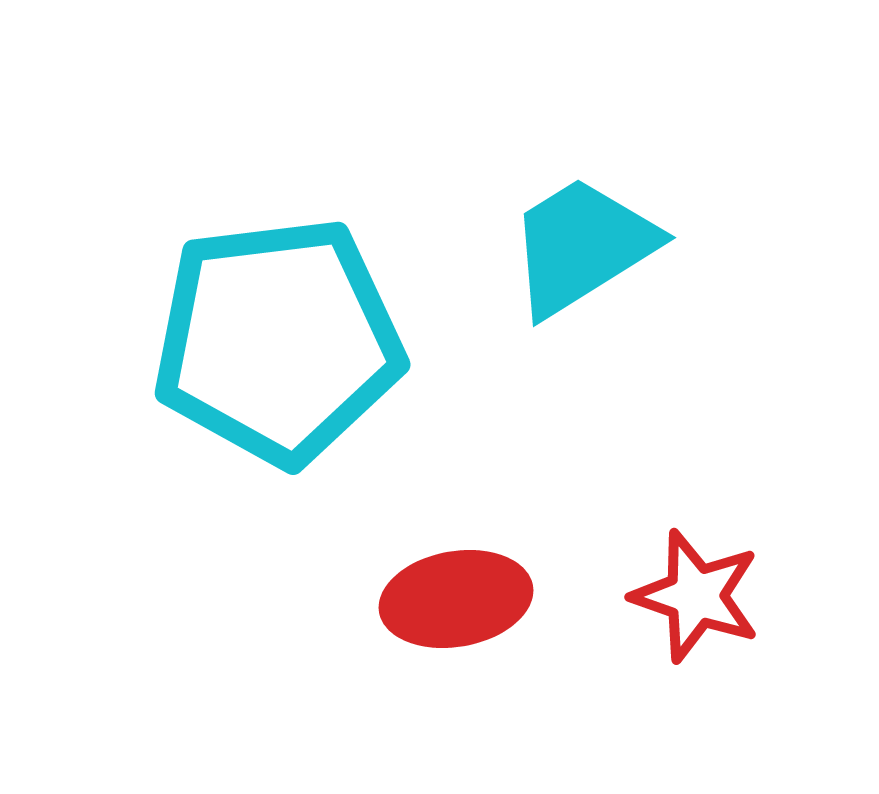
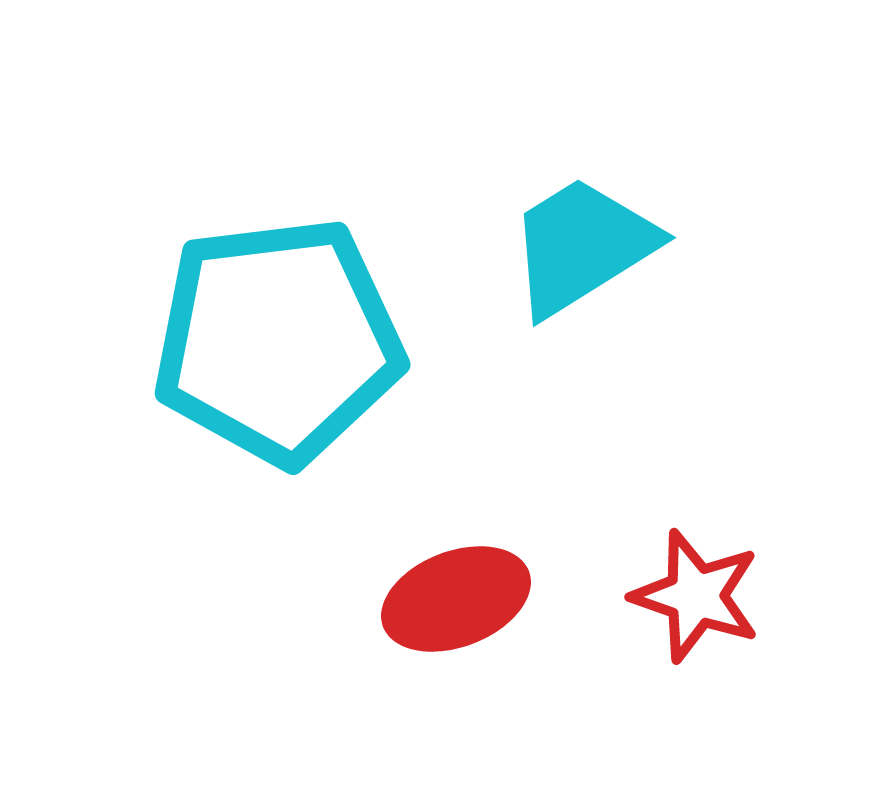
red ellipse: rotated 11 degrees counterclockwise
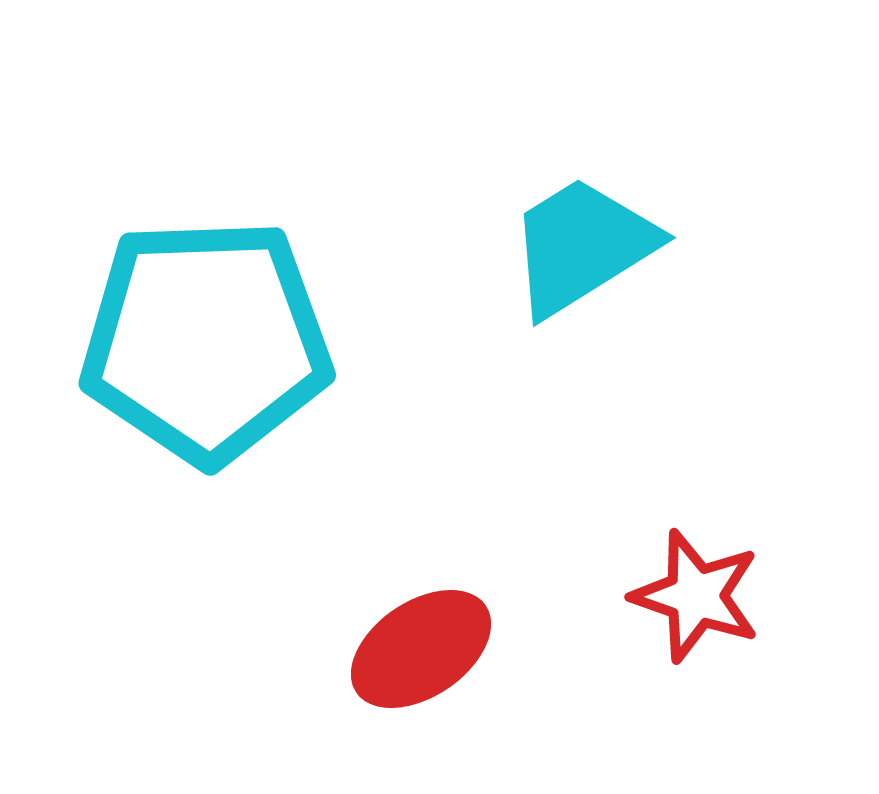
cyan pentagon: moved 72 px left; rotated 5 degrees clockwise
red ellipse: moved 35 px left, 50 px down; rotated 13 degrees counterclockwise
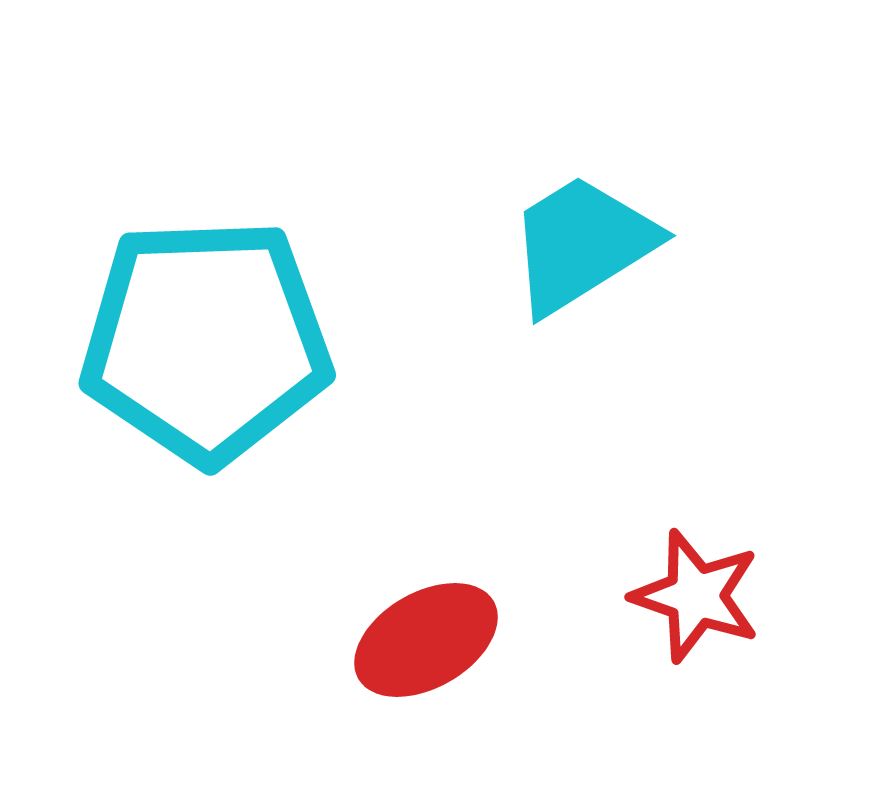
cyan trapezoid: moved 2 px up
red ellipse: moved 5 px right, 9 px up; rotated 4 degrees clockwise
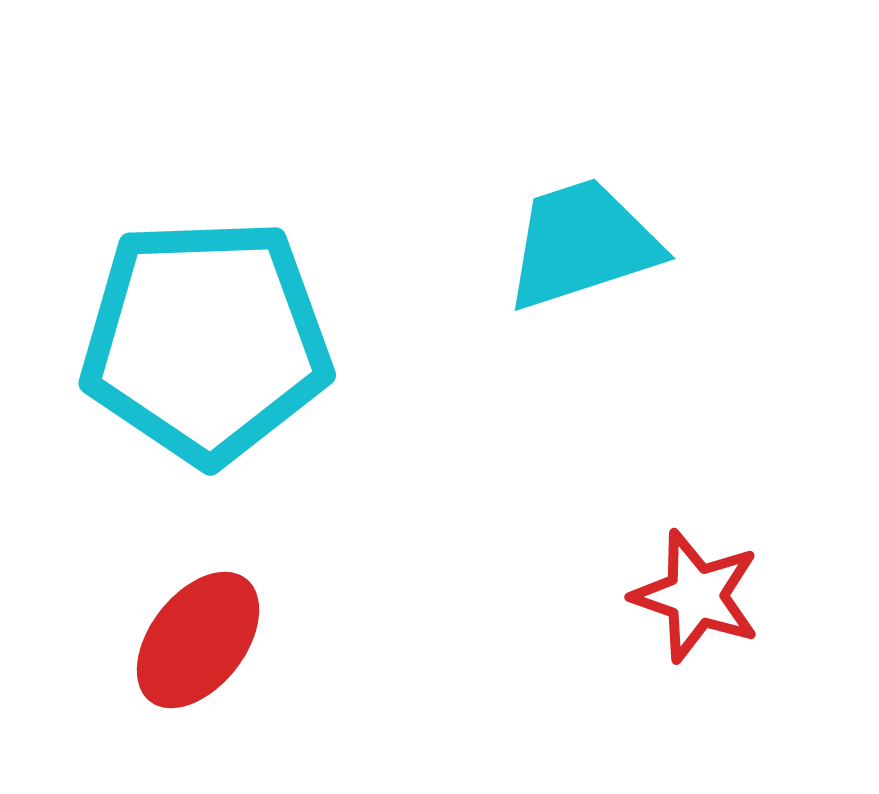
cyan trapezoid: rotated 14 degrees clockwise
red ellipse: moved 228 px left; rotated 22 degrees counterclockwise
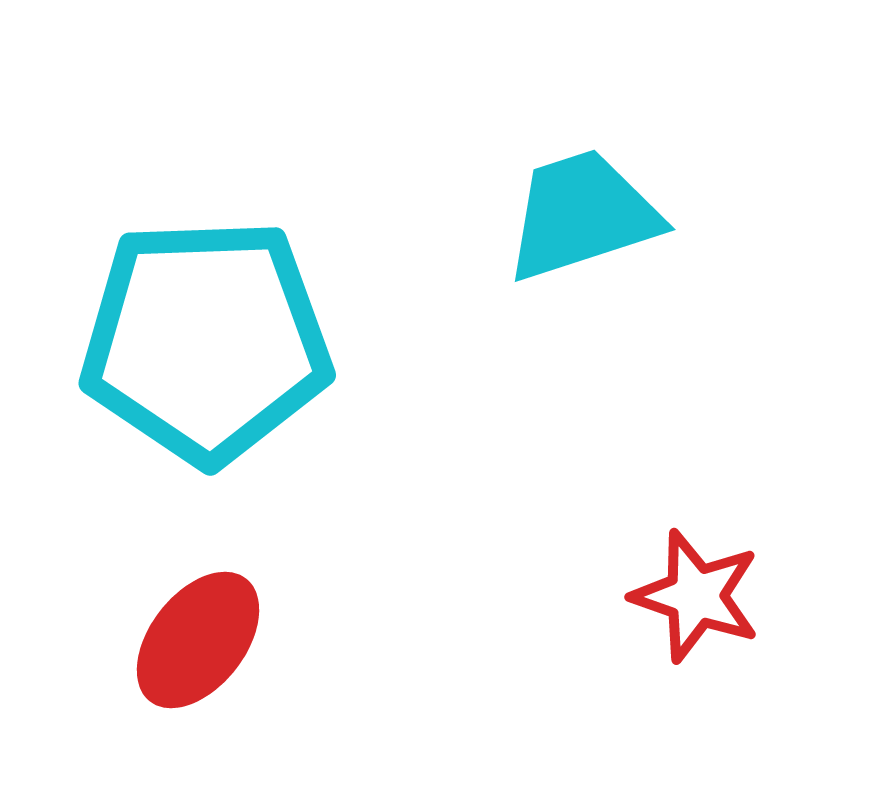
cyan trapezoid: moved 29 px up
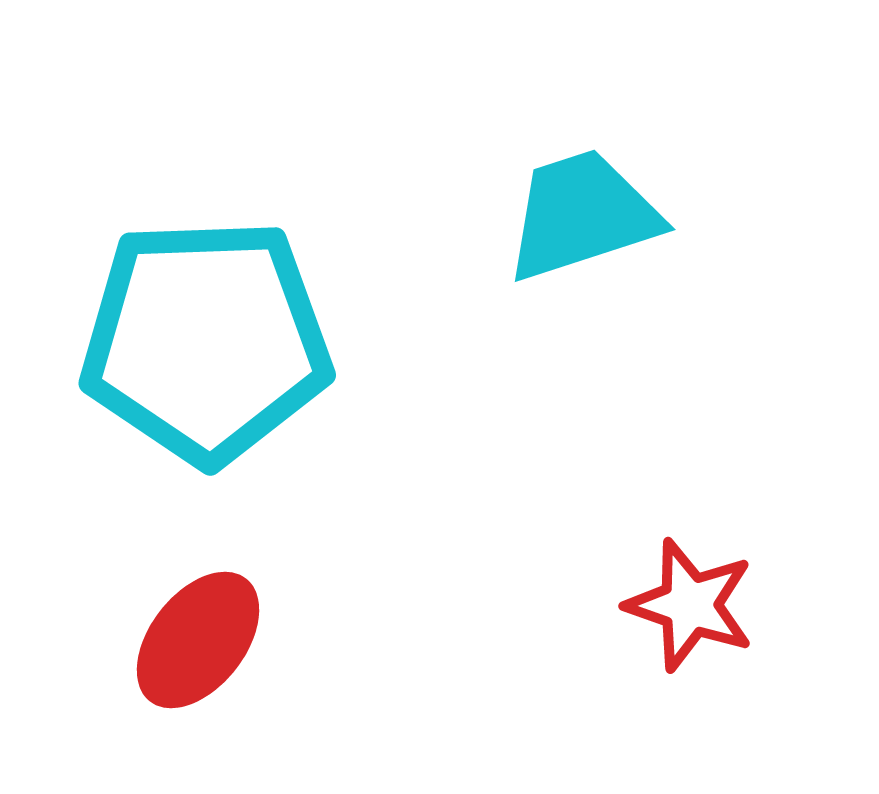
red star: moved 6 px left, 9 px down
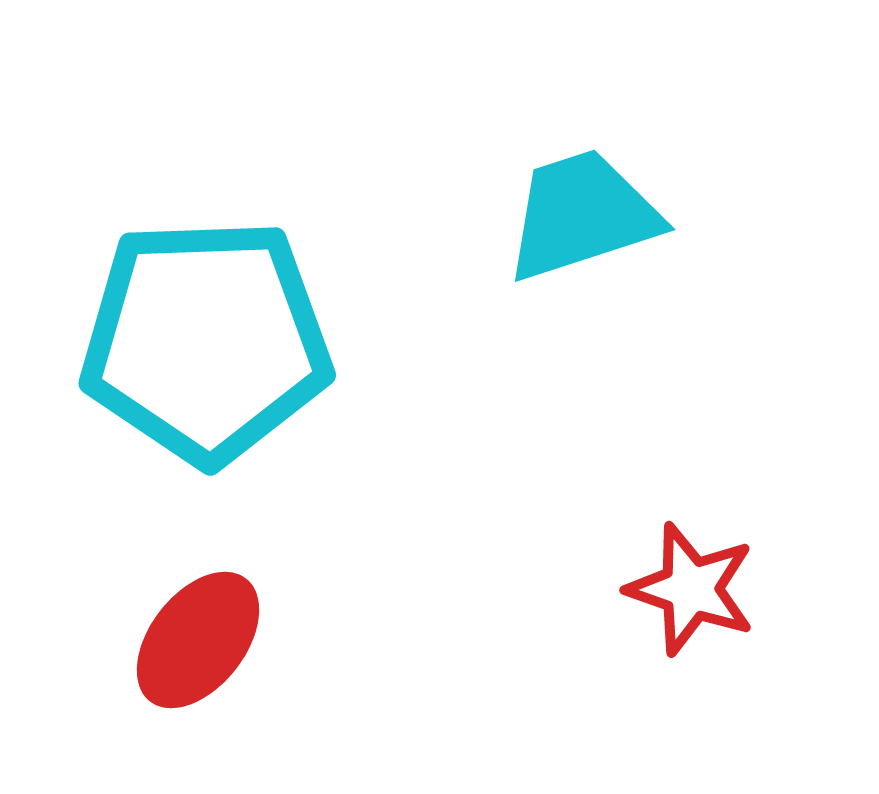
red star: moved 1 px right, 16 px up
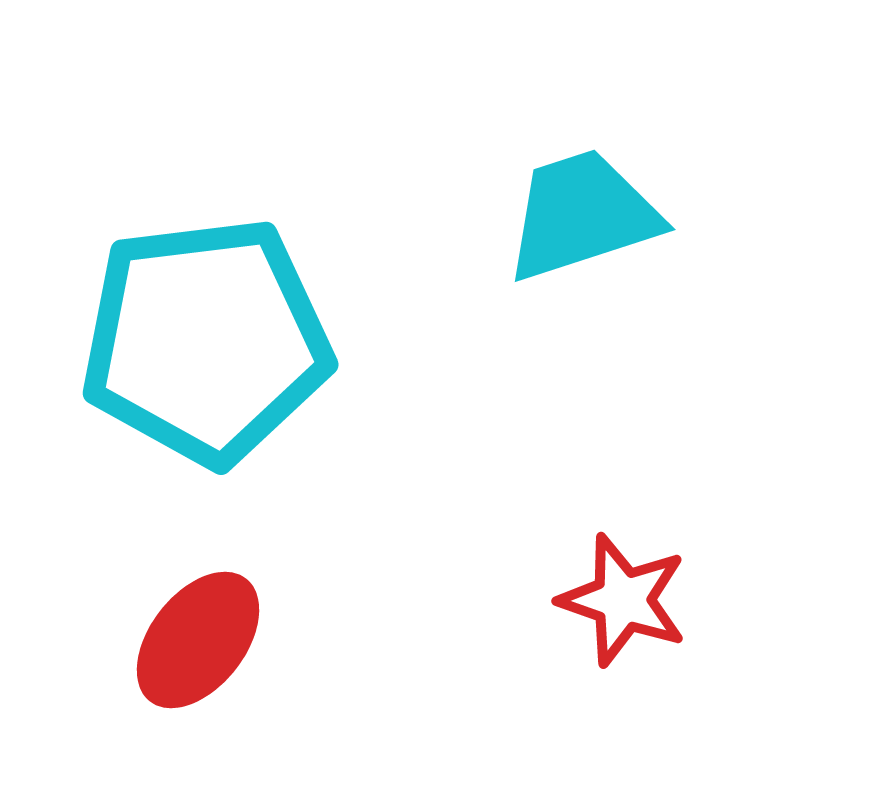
cyan pentagon: rotated 5 degrees counterclockwise
red star: moved 68 px left, 11 px down
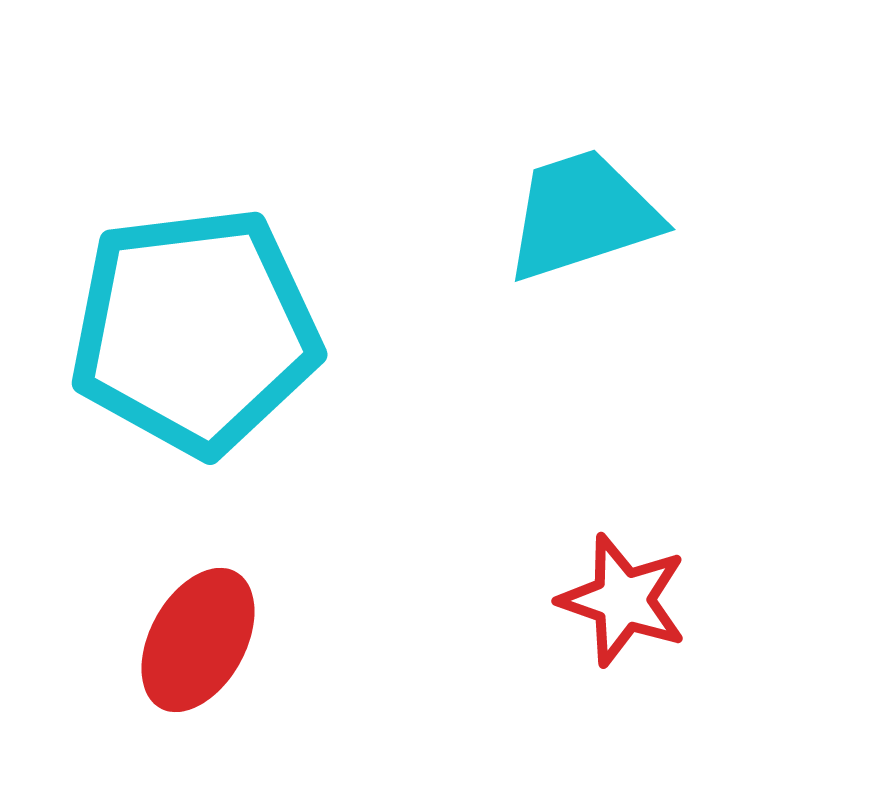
cyan pentagon: moved 11 px left, 10 px up
red ellipse: rotated 9 degrees counterclockwise
